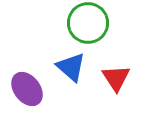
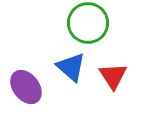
red triangle: moved 3 px left, 2 px up
purple ellipse: moved 1 px left, 2 px up
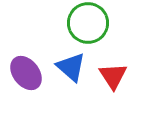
purple ellipse: moved 14 px up
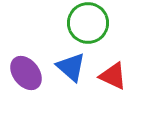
red triangle: rotated 32 degrees counterclockwise
